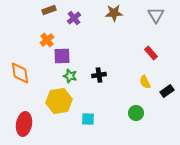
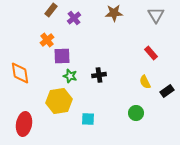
brown rectangle: moved 2 px right; rotated 32 degrees counterclockwise
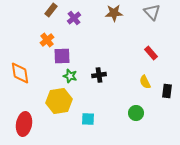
gray triangle: moved 4 px left, 3 px up; rotated 12 degrees counterclockwise
black rectangle: rotated 48 degrees counterclockwise
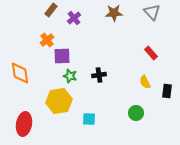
cyan square: moved 1 px right
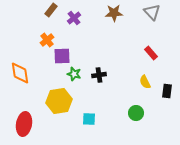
green star: moved 4 px right, 2 px up
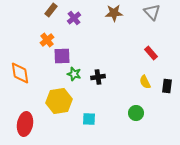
black cross: moved 1 px left, 2 px down
black rectangle: moved 5 px up
red ellipse: moved 1 px right
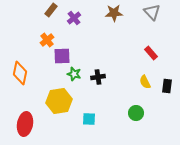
orange diamond: rotated 20 degrees clockwise
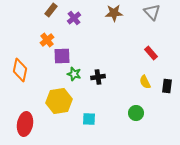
orange diamond: moved 3 px up
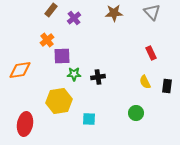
red rectangle: rotated 16 degrees clockwise
orange diamond: rotated 70 degrees clockwise
green star: rotated 16 degrees counterclockwise
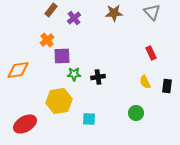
orange diamond: moved 2 px left
red ellipse: rotated 50 degrees clockwise
